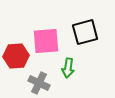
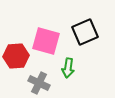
black square: rotated 8 degrees counterclockwise
pink square: rotated 20 degrees clockwise
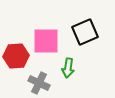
pink square: rotated 16 degrees counterclockwise
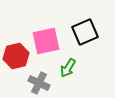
pink square: rotated 12 degrees counterclockwise
red hexagon: rotated 10 degrees counterclockwise
green arrow: rotated 24 degrees clockwise
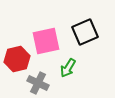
red hexagon: moved 1 px right, 3 px down
gray cross: moved 1 px left
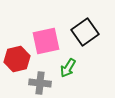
black square: rotated 12 degrees counterclockwise
gray cross: moved 2 px right; rotated 20 degrees counterclockwise
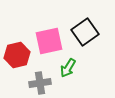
pink square: moved 3 px right
red hexagon: moved 4 px up
gray cross: rotated 15 degrees counterclockwise
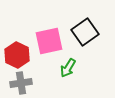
red hexagon: rotated 20 degrees counterclockwise
gray cross: moved 19 px left
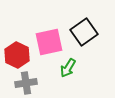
black square: moved 1 px left
pink square: moved 1 px down
gray cross: moved 5 px right
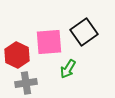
pink square: rotated 8 degrees clockwise
green arrow: moved 1 px down
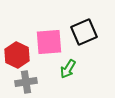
black square: rotated 12 degrees clockwise
gray cross: moved 1 px up
